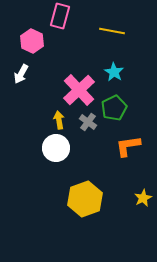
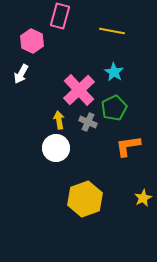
gray cross: rotated 12 degrees counterclockwise
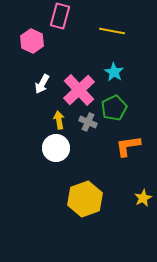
white arrow: moved 21 px right, 10 px down
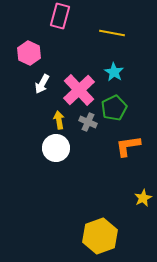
yellow line: moved 2 px down
pink hexagon: moved 3 px left, 12 px down
yellow hexagon: moved 15 px right, 37 px down
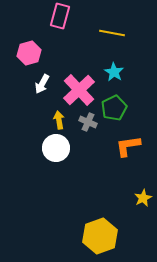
pink hexagon: rotated 20 degrees clockwise
